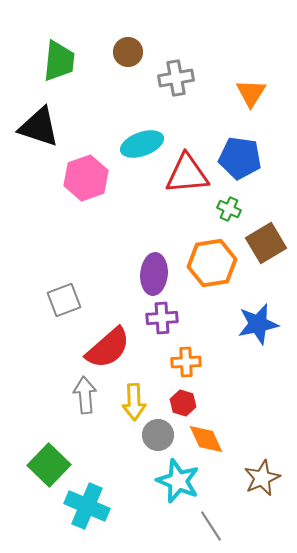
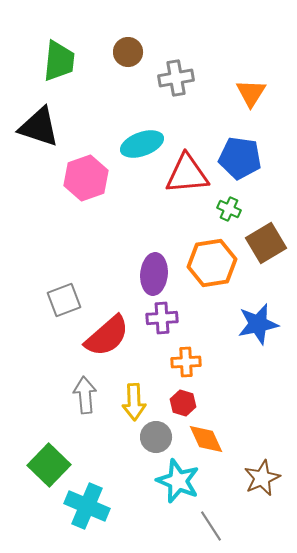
red semicircle: moved 1 px left, 12 px up
gray circle: moved 2 px left, 2 px down
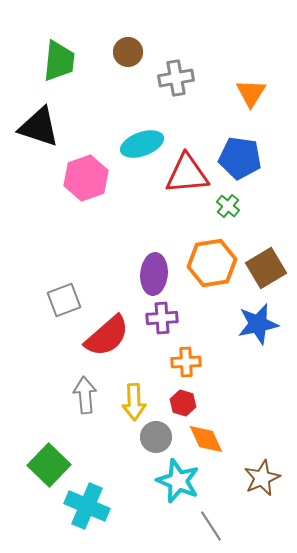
green cross: moved 1 px left, 3 px up; rotated 15 degrees clockwise
brown square: moved 25 px down
